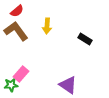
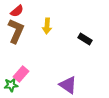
brown L-shape: rotated 60 degrees clockwise
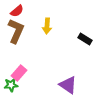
pink rectangle: moved 2 px left, 1 px up
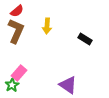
green star: moved 1 px right; rotated 24 degrees counterclockwise
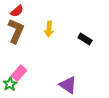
yellow arrow: moved 2 px right, 3 px down
green star: moved 2 px left, 1 px up
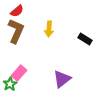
purple triangle: moved 6 px left, 6 px up; rotated 48 degrees clockwise
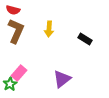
red semicircle: moved 4 px left, 1 px up; rotated 56 degrees clockwise
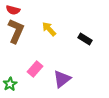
yellow arrow: rotated 133 degrees clockwise
pink rectangle: moved 16 px right, 4 px up
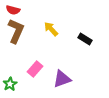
yellow arrow: moved 2 px right
purple triangle: rotated 18 degrees clockwise
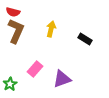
red semicircle: moved 2 px down
yellow arrow: rotated 56 degrees clockwise
